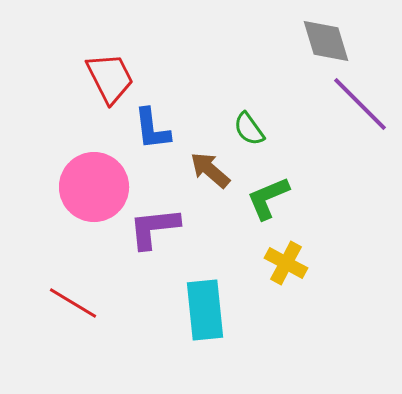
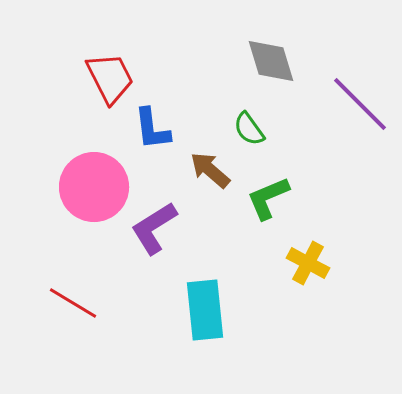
gray diamond: moved 55 px left, 20 px down
purple L-shape: rotated 26 degrees counterclockwise
yellow cross: moved 22 px right
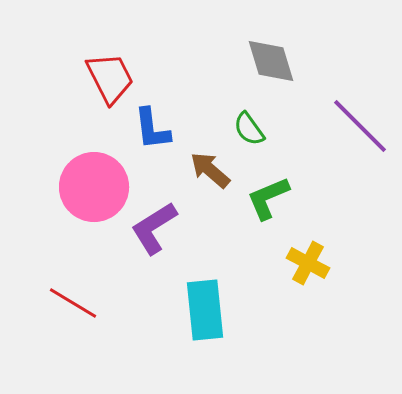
purple line: moved 22 px down
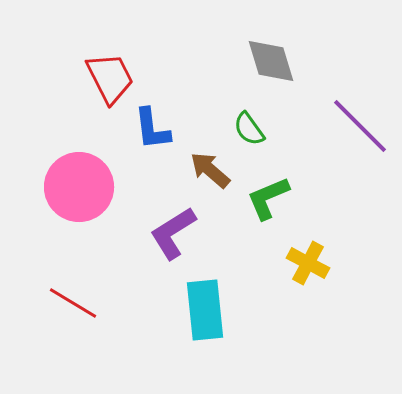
pink circle: moved 15 px left
purple L-shape: moved 19 px right, 5 px down
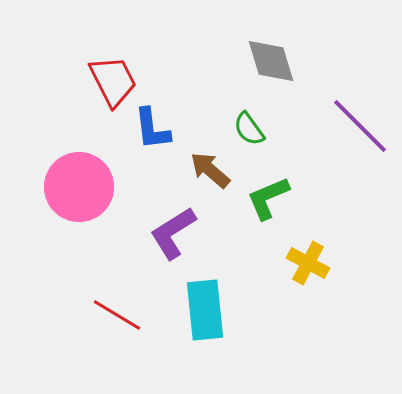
red trapezoid: moved 3 px right, 3 px down
red line: moved 44 px right, 12 px down
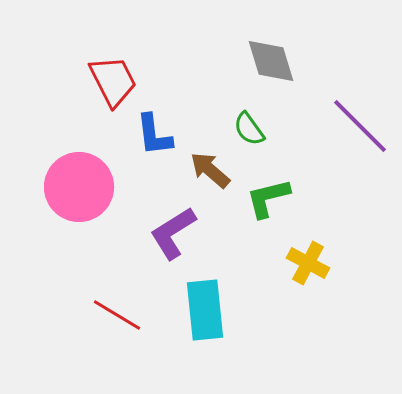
blue L-shape: moved 2 px right, 6 px down
green L-shape: rotated 9 degrees clockwise
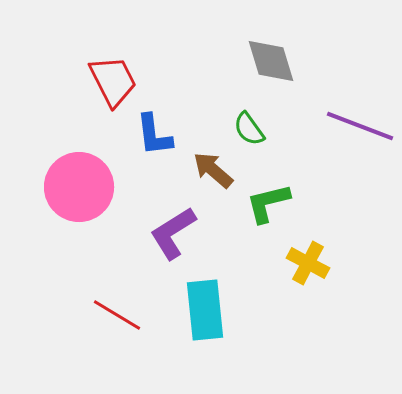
purple line: rotated 24 degrees counterclockwise
brown arrow: moved 3 px right
green L-shape: moved 5 px down
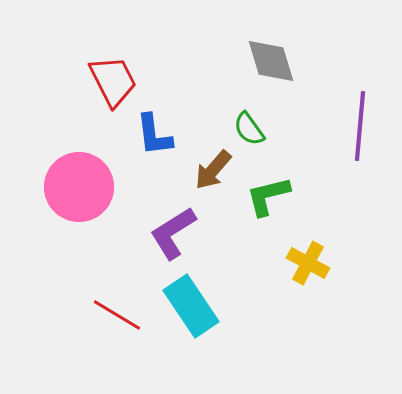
purple line: rotated 74 degrees clockwise
brown arrow: rotated 90 degrees counterclockwise
green L-shape: moved 7 px up
cyan rectangle: moved 14 px left, 4 px up; rotated 28 degrees counterclockwise
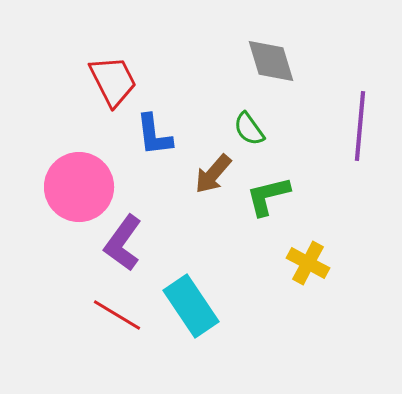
brown arrow: moved 4 px down
purple L-shape: moved 50 px left, 10 px down; rotated 22 degrees counterclockwise
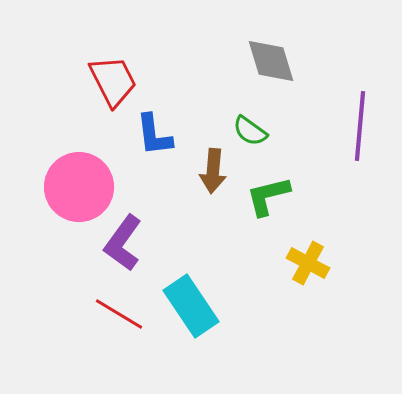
green semicircle: moved 1 px right, 2 px down; rotated 18 degrees counterclockwise
brown arrow: moved 3 px up; rotated 36 degrees counterclockwise
red line: moved 2 px right, 1 px up
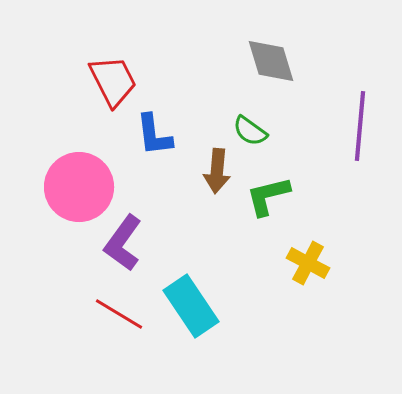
brown arrow: moved 4 px right
